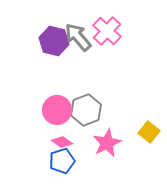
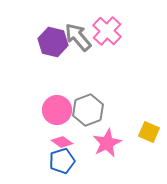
purple hexagon: moved 1 px left, 1 px down
gray hexagon: moved 2 px right
yellow square: rotated 15 degrees counterclockwise
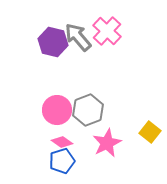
yellow square: moved 1 px right; rotated 15 degrees clockwise
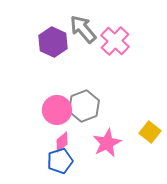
pink cross: moved 8 px right, 10 px down
gray arrow: moved 5 px right, 8 px up
purple hexagon: rotated 12 degrees clockwise
gray hexagon: moved 4 px left, 4 px up
pink diamond: rotated 75 degrees counterclockwise
blue pentagon: moved 2 px left
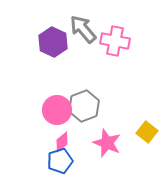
pink cross: rotated 32 degrees counterclockwise
yellow square: moved 3 px left
pink star: rotated 24 degrees counterclockwise
